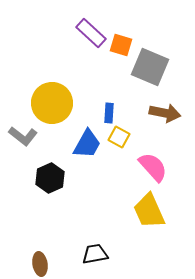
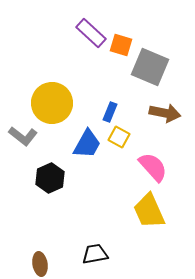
blue rectangle: moved 1 px right, 1 px up; rotated 18 degrees clockwise
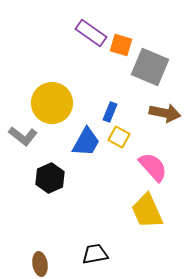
purple rectangle: rotated 8 degrees counterclockwise
blue trapezoid: moved 1 px left, 2 px up
yellow trapezoid: moved 2 px left
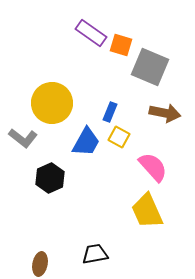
gray L-shape: moved 2 px down
brown ellipse: rotated 20 degrees clockwise
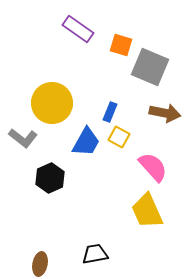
purple rectangle: moved 13 px left, 4 px up
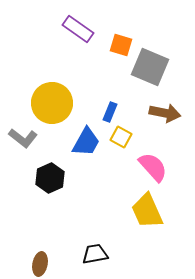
yellow square: moved 2 px right
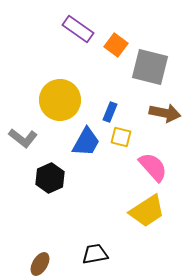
orange square: moved 5 px left; rotated 20 degrees clockwise
gray square: rotated 9 degrees counterclockwise
yellow circle: moved 8 px right, 3 px up
yellow square: rotated 15 degrees counterclockwise
yellow trapezoid: rotated 99 degrees counterclockwise
brown ellipse: rotated 20 degrees clockwise
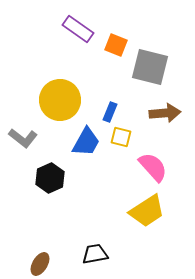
orange square: rotated 15 degrees counterclockwise
brown arrow: rotated 16 degrees counterclockwise
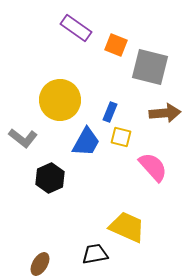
purple rectangle: moved 2 px left, 1 px up
yellow trapezoid: moved 20 px left, 16 px down; rotated 123 degrees counterclockwise
